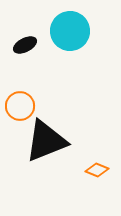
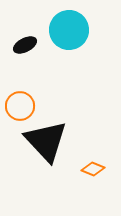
cyan circle: moved 1 px left, 1 px up
black triangle: rotated 51 degrees counterclockwise
orange diamond: moved 4 px left, 1 px up
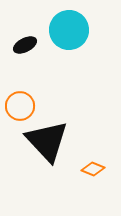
black triangle: moved 1 px right
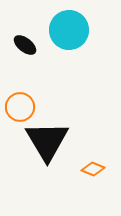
black ellipse: rotated 65 degrees clockwise
orange circle: moved 1 px down
black triangle: rotated 12 degrees clockwise
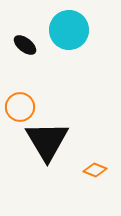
orange diamond: moved 2 px right, 1 px down
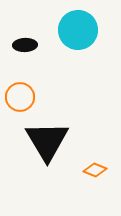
cyan circle: moved 9 px right
black ellipse: rotated 40 degrees counterclockwise
orange circle: moved 10 px up
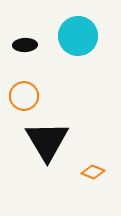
cyan circle: moved 6 px down
orange circle: moved 4 px right, 1 px up
orange diamond: moved 2 px left, 2 px down
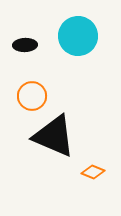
orange circle: moved 8 px right
black triangle: moved 7 px right, 5 px up; rotated 36 degrees counterclockwise
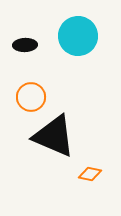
orange circle: moved 1 px left, 1 px down
orange diamond: moved 3 px left, 2 px down; rotated 10 degrees counterclockwise
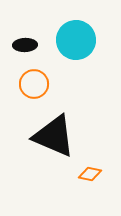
cyan circle: moved 2 px left, 4 px down
orange circle: moved 3 px right, 13 px up
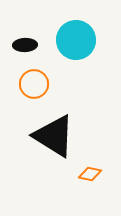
black triangle: rotated 9 degrees clockwise
